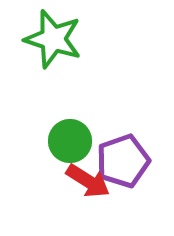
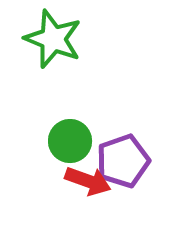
green star: rotated 4 degrees clockwise
red arrow: rotated 12 degrees counterclockwise
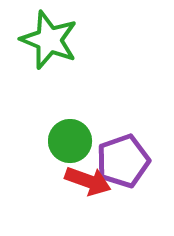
green star: moved 4 px left, 1 px down
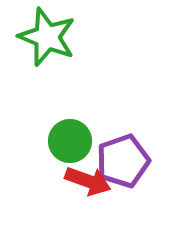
green star: moved 2 px left, 3 px up
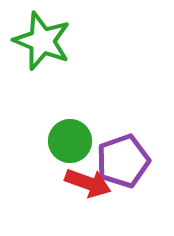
green star: moved 5 px left, 4 px down
red arrow: moved 2 px down
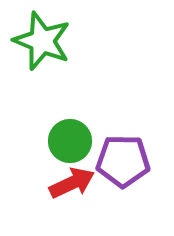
purple pentagon: rotated 20 degrees clockwise
red arrow: moved 16 px left; rotated 45 degrees counterclockwise
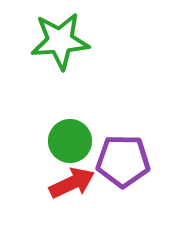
green star: moved 18 px right; rotated 26 degrees counterclockwise
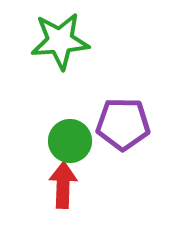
purple pentagon: moved 37 px up
red arrow: moved 9 px left, 2 px down; rotated 63 degrees counterclockwise
